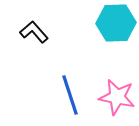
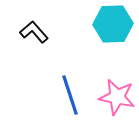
cyan hexagon: moved 3 px left, 1 px down
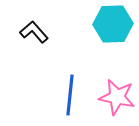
blue line: rotated 24 degrees clockwise
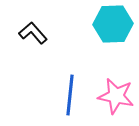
black L-shape: moved 1 px left, 1 px down
pink star: moved 1 px left, 1 px up
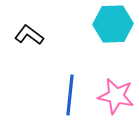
black L-shape: moved 4 px left, 2 px down; rotated 12 degrees counterclockwise
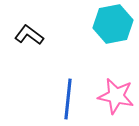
cyan hexagon: rotated 9 degrees counterclockwise
blue line: moved 2 px left, 4 px down
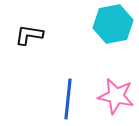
black L-shape: rotated 28 degrees counterclockwise
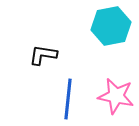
cyan hexagon: moved 2 px left, 2 px down
black L-shape: moved 14 px right, 20 px down
